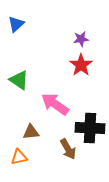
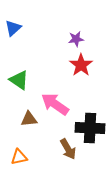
blue triangle: moved 3 px left, 4 px down
purple star: moved 5 px left
brown triangle: moved 2 px left, 13 px up
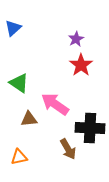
purple star: rotated 21 degrees counterclockwise
green triangle: moved 3 px down
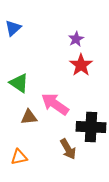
brown triangle: moved 2 px up
black cross: moved 1 px right, 1 px up
